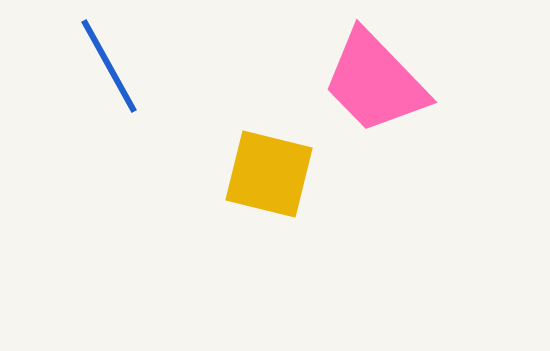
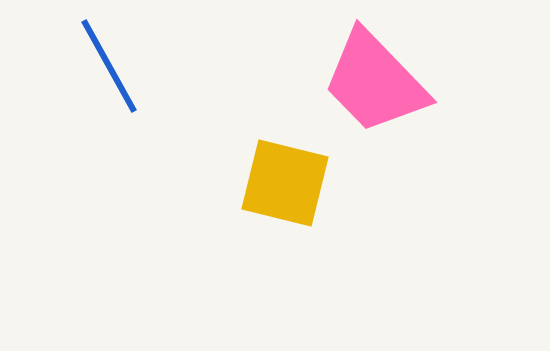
yellow square: moved 16 px right, 9 px down
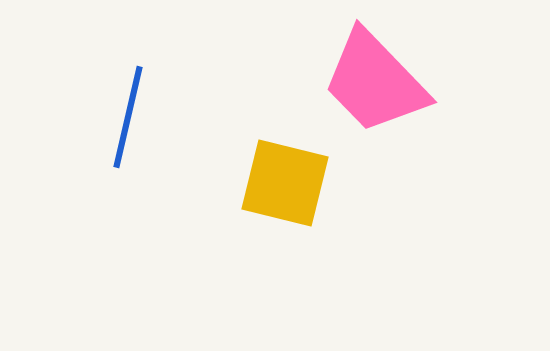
blue line: moved 19 px right, 51 px down; rotated 42 degrees clockwise
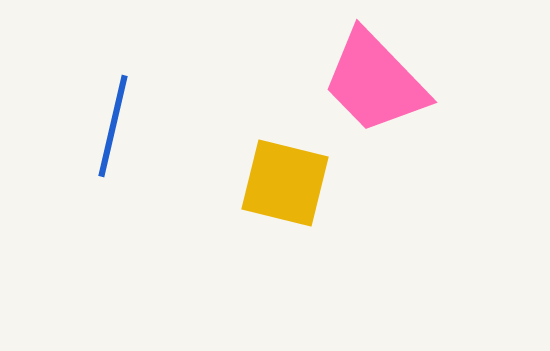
blue line: moved 15 px left, 9 px down
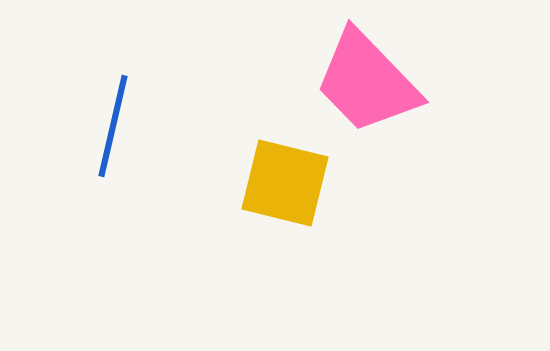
pink trapezoid: moved 8 px left
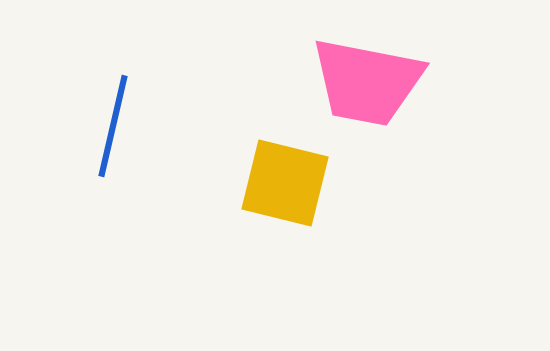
pink trapezoid: rotated 35 degrees counterclockwise
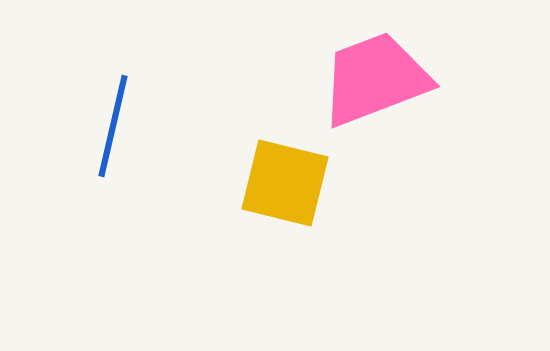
pink trapezoid: moved 8 px right, 3 px up; rotated 148 degrees clockwise
